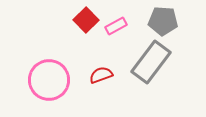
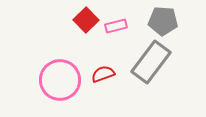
pink rectangle: rotated 15 degrees clockwise
red semicircle: moved 2 px right, 1 px up
pink circle: moved 11 px right
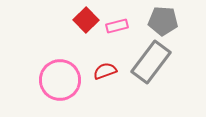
pink rectangle: moved 1 px right
red semicircle: moved 2 px right, 3 px up
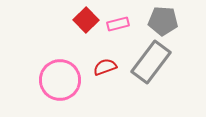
pink rectangle: moved 1 px right, 2 px up
red semicircle: moved 4 px up
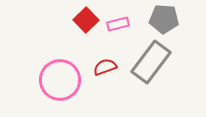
gray pentagon: moved 1 px right, 2 px up
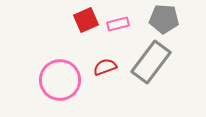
red square: rotated 20 degrees clockwise
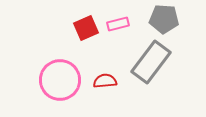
red square: moved 8 px down
red semicircle: moved 14 px down; rotated 15 degrees clockwise
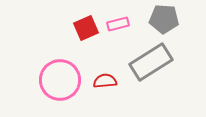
gray rectangle: rotated 21 degrees clockwise
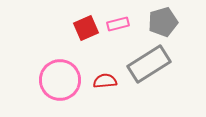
gray pentagon: moved 1 px left, 3 px down; rotated 20 degrees counterclockwise
gray rectangle: moved 2 px left, 2 px down
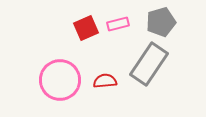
gray pentagon: moved 2 px left
gray rectangle: rotated 24 degrees counterclockwise
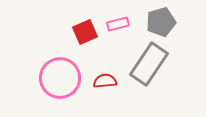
red square: moved 1 px left, 4 px down
pink circle: moved 2 px up
